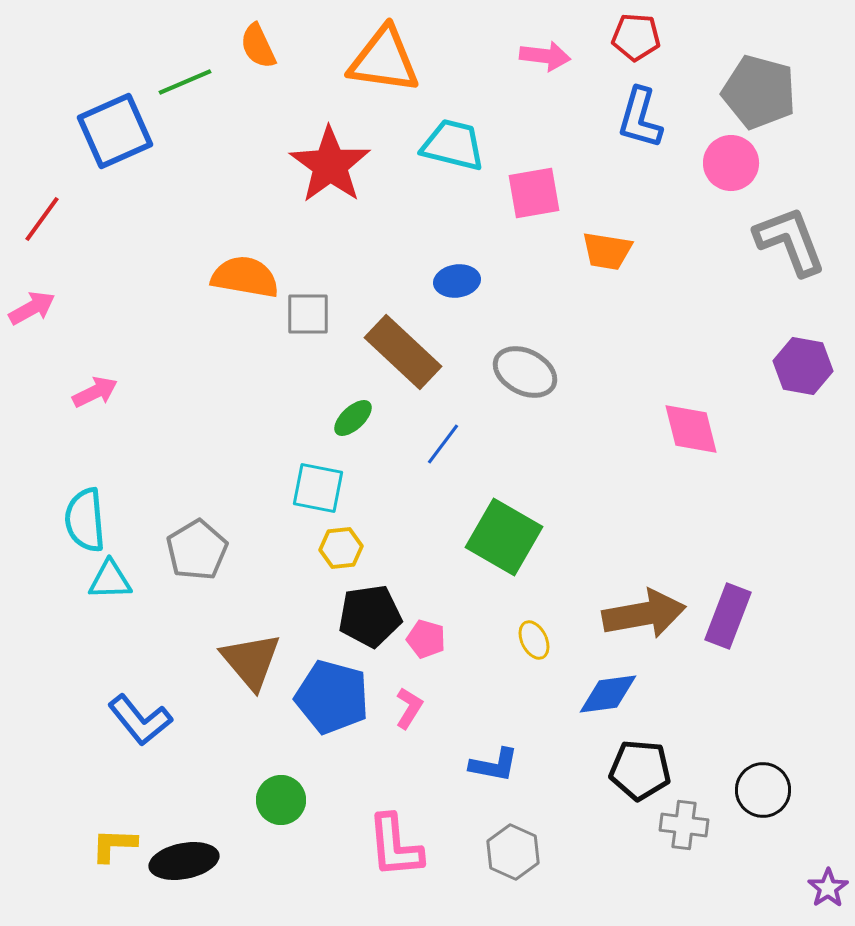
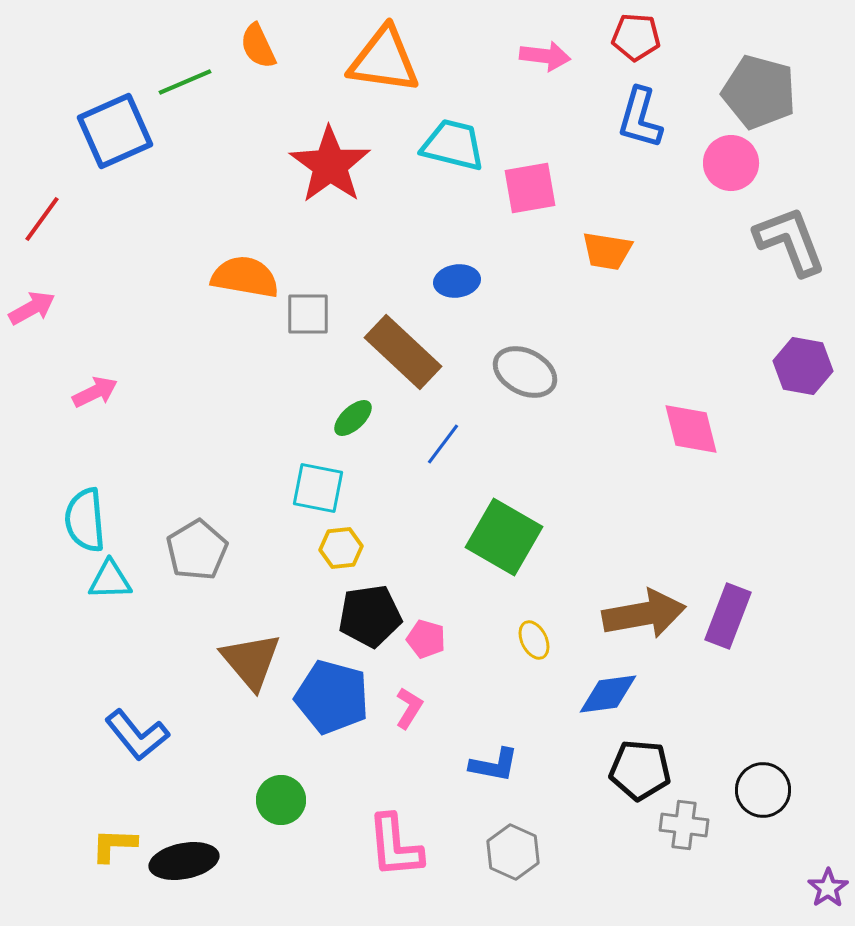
pink square at (534, 193): moved 4 px left, 5 px up
blue L-shape at (140, 720): moved 3 px left, 15 px down
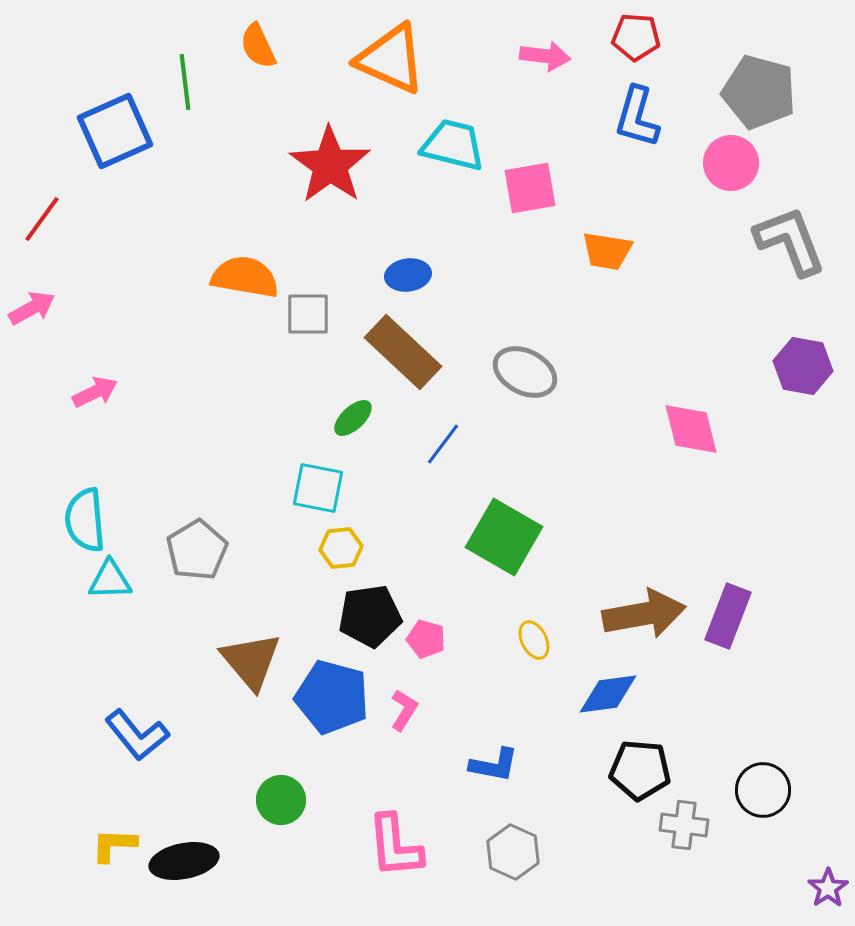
orange triangle at (384, 60): moved 7 px right, 1 px up; rotated 16 degrees clockwise
green line at (185, 82): rotated 74 degrees counterclockwise
blue L-shape at (640, 118): moved 3 px left, 1 px up
blue ellipse at (457, 281): moved 49 px left, 6 px up
pink L-shape at (409, 708): moved 5 px left, 2 px down
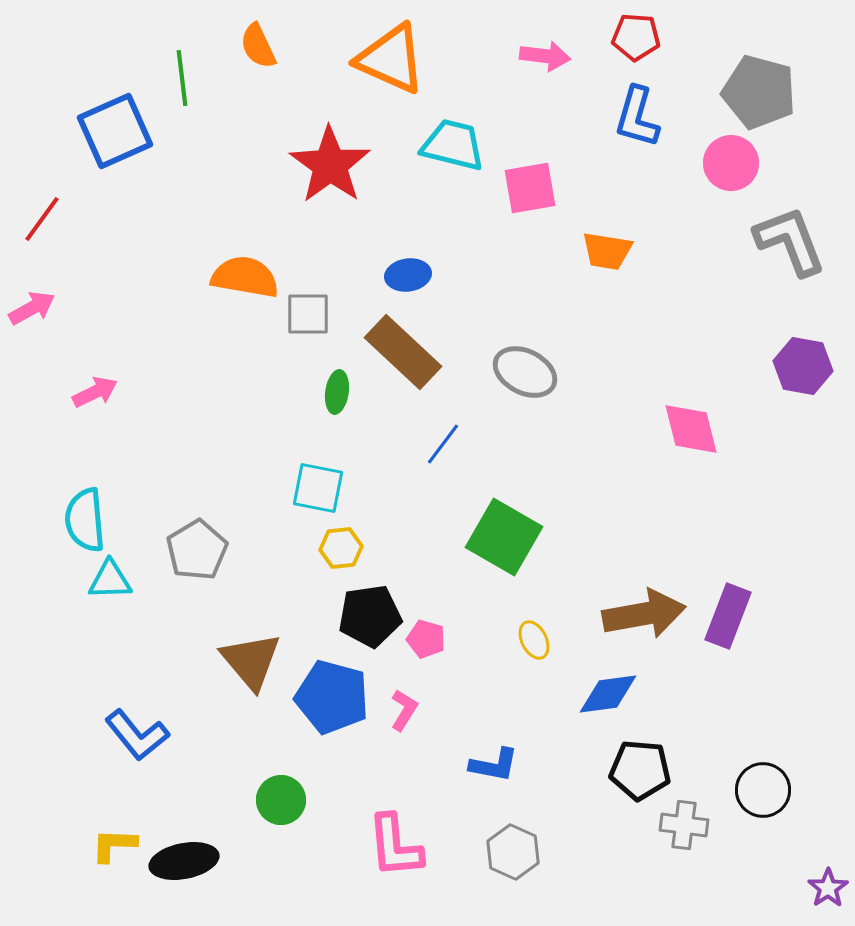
green line at (185, 82): moved 3 px left, 4 px up
green ellipse at (353, 418): moved 16 px left, 26 px up; rotated 39 degrees counterclockwise
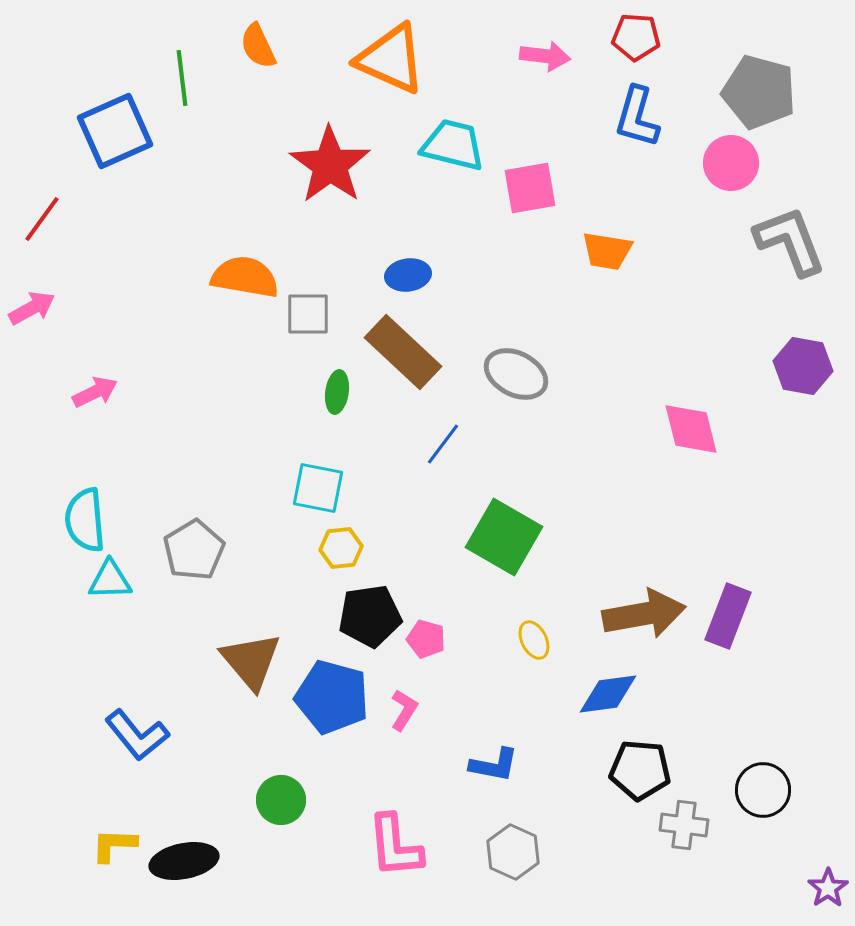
gray ellipse at (525, 372): moved 9 px left, 2 px down
gray pentagon at (197, 550): moved 3 px left
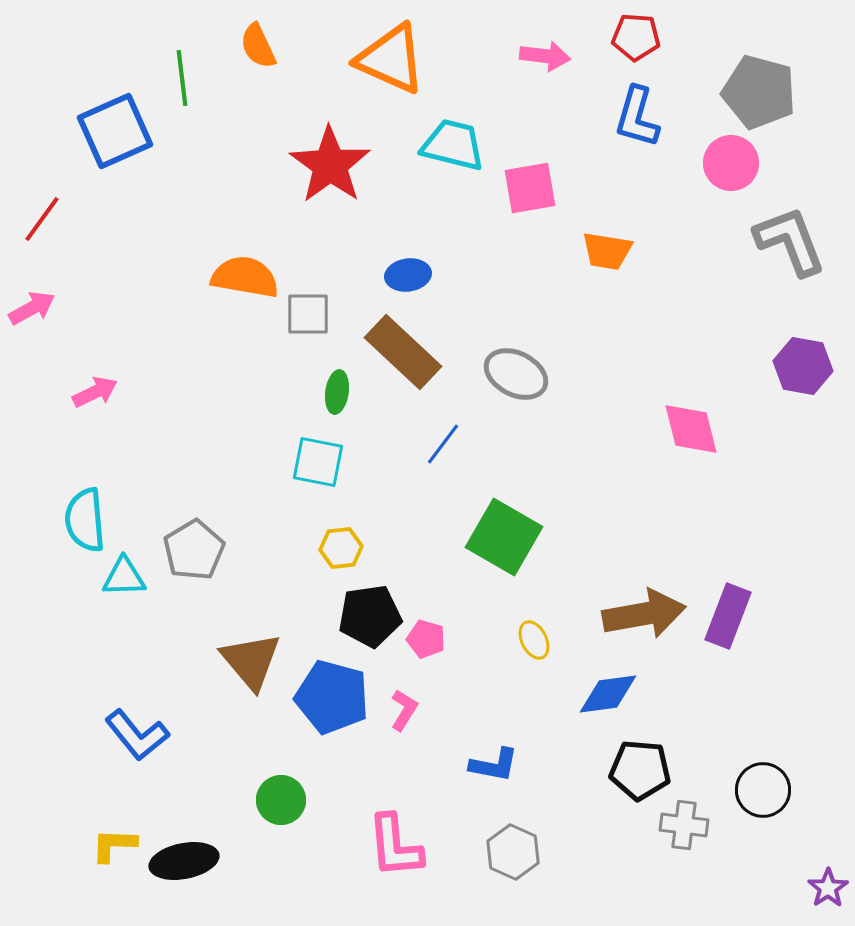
cyan square at (318, 488): moved 26 px up
cyan triangle at (110, 580): moved 14 px right, 3 px up
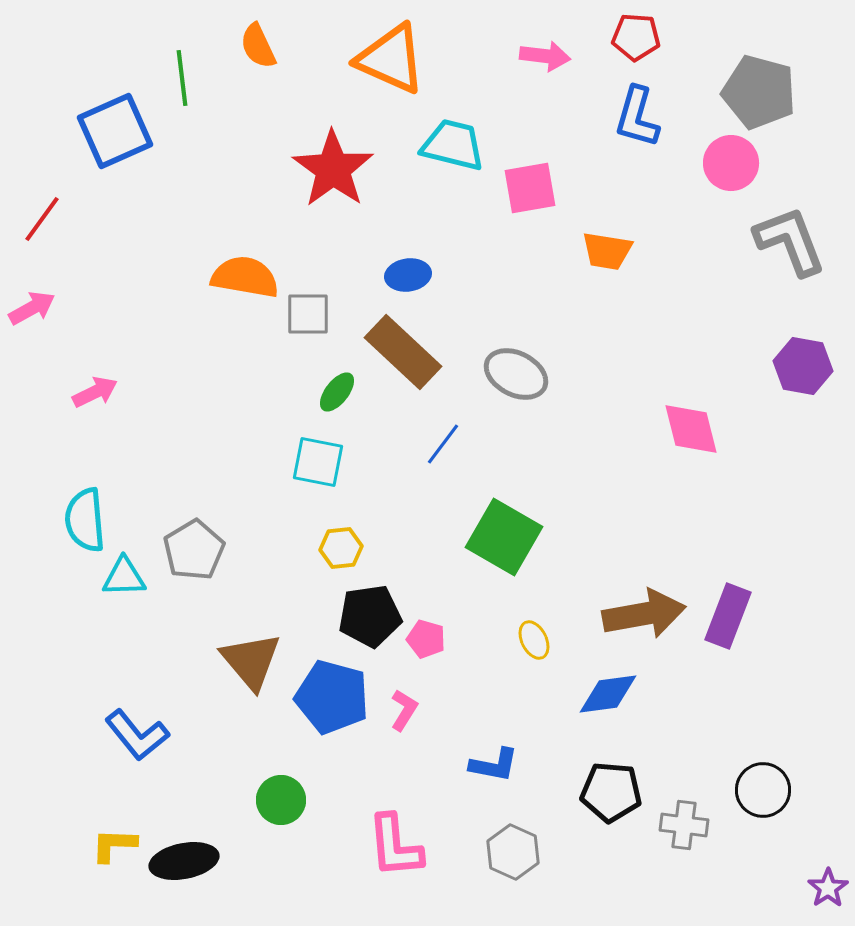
red star at (330, 165): moved 3 px right, 4 px down
green ellipse at (337, 392): rotated 30 degrees clockwise
black pentagon at (640, 770): moved 29 px left, 22 px down
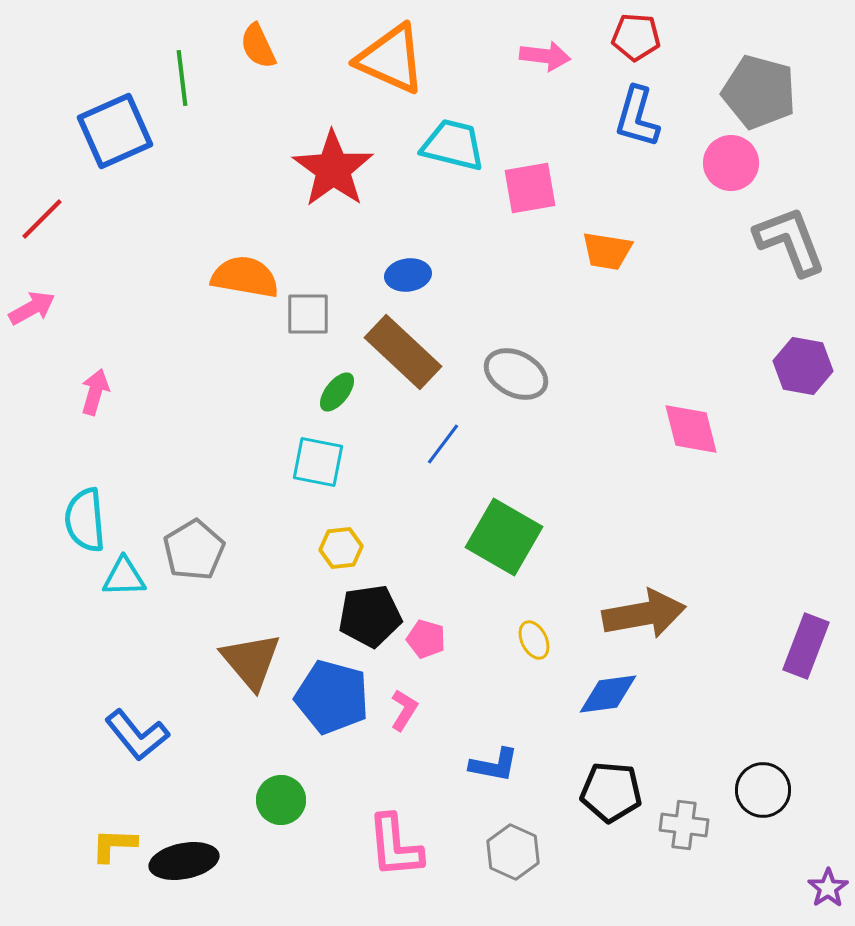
red line at (42, 219): rotated 9 degrees clockwise
pink arrow at (95, 392): rotated 48 degrees counterclockwise
purple rectangle at (728, 616): moved 78 px right, 30 px down
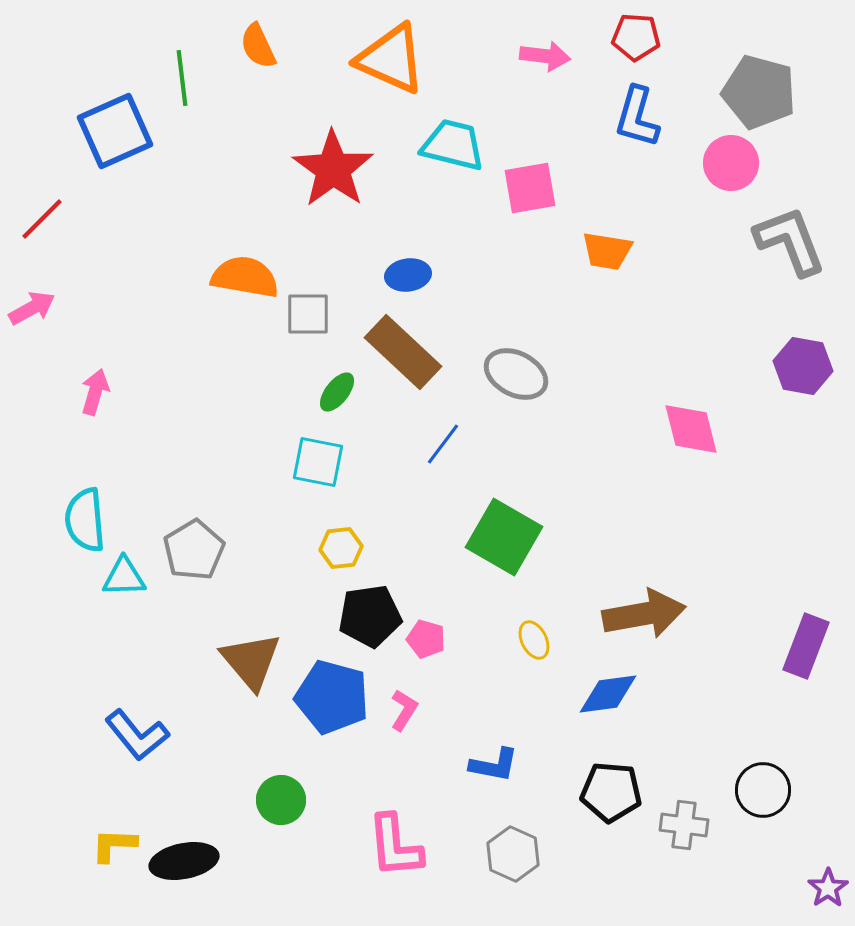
gray hexagon at (513, 852): moved 2 px down
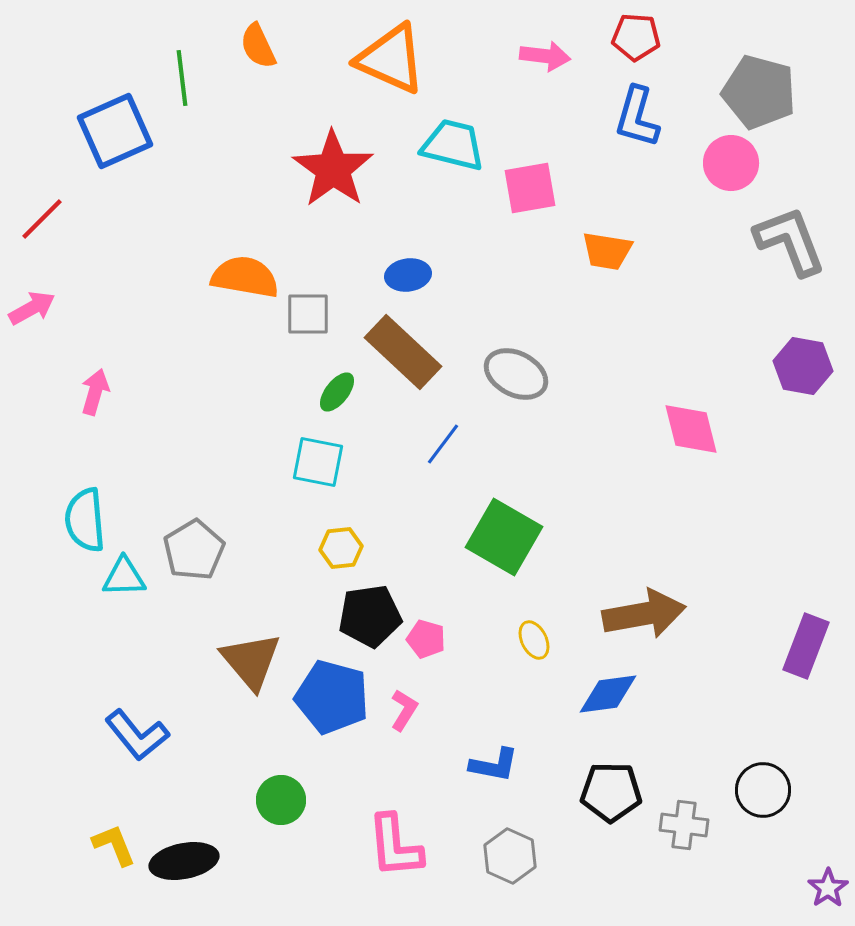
black pentagon at (611, 792): rotated 4 degrees counterclockwise
yellow L-shape at (114, 845): rotated 66 degrees clockwise
gray hexagon at (513, 854): moved 3 px left, 2 px down
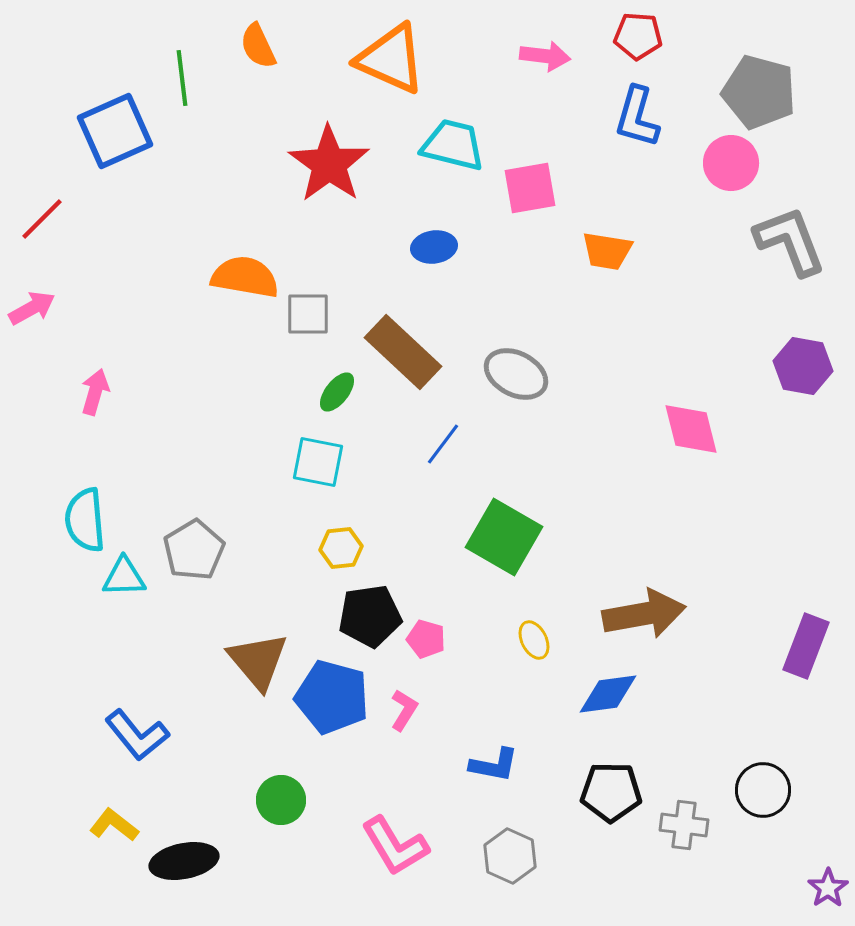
red pentagon at (636, 37): moved 2 px right, 1 px up
red star at (333, 169): moved 4 px left, 5 px up
blue ellipse at (408, 275): moved 26 px right, 28 px up
brown triangle at (251, 661): moved 7 px right
yellow L-shape at (114, 845): moved 20 px up; rotated 30 degrees counterclockwise
pink L-shape at (395, 846): rotated 26 degrees counterclockwise
